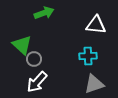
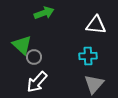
gray circle: moved 2 px up
gray triangle: rotated 30 degrees counterclockwise
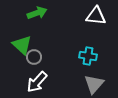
green arrow: moved 7 px left
white triangle: moved 9 px up
cyan cross: rotated 12 degrees clockwise
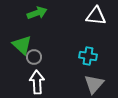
white arrow: rotated 135 degrees clockwise
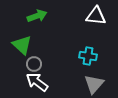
green arrow: moved 3 px down
gray circle: moved 7 px down
white arrow: rotated 50 degrees counterclockwise
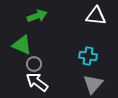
green triangle: rotated 20 degrees counterclockwise
gray triangle: moved 1 px left
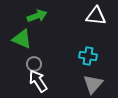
green triangle: moved 6 px up
white arrow: moved 1 px right, 1 px up; rotated 20 degrees clockwise
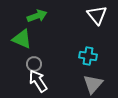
white triangle: moved 1 px right, 1 px up; rotated 45 degrees clockwise
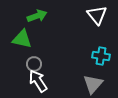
green triangle: rotated 10 degrees counterclockwise
cyan cross: moved 13 px right
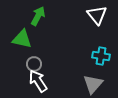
green arrow: moved 1 px right; rotated 42 degrees counterclockwise
